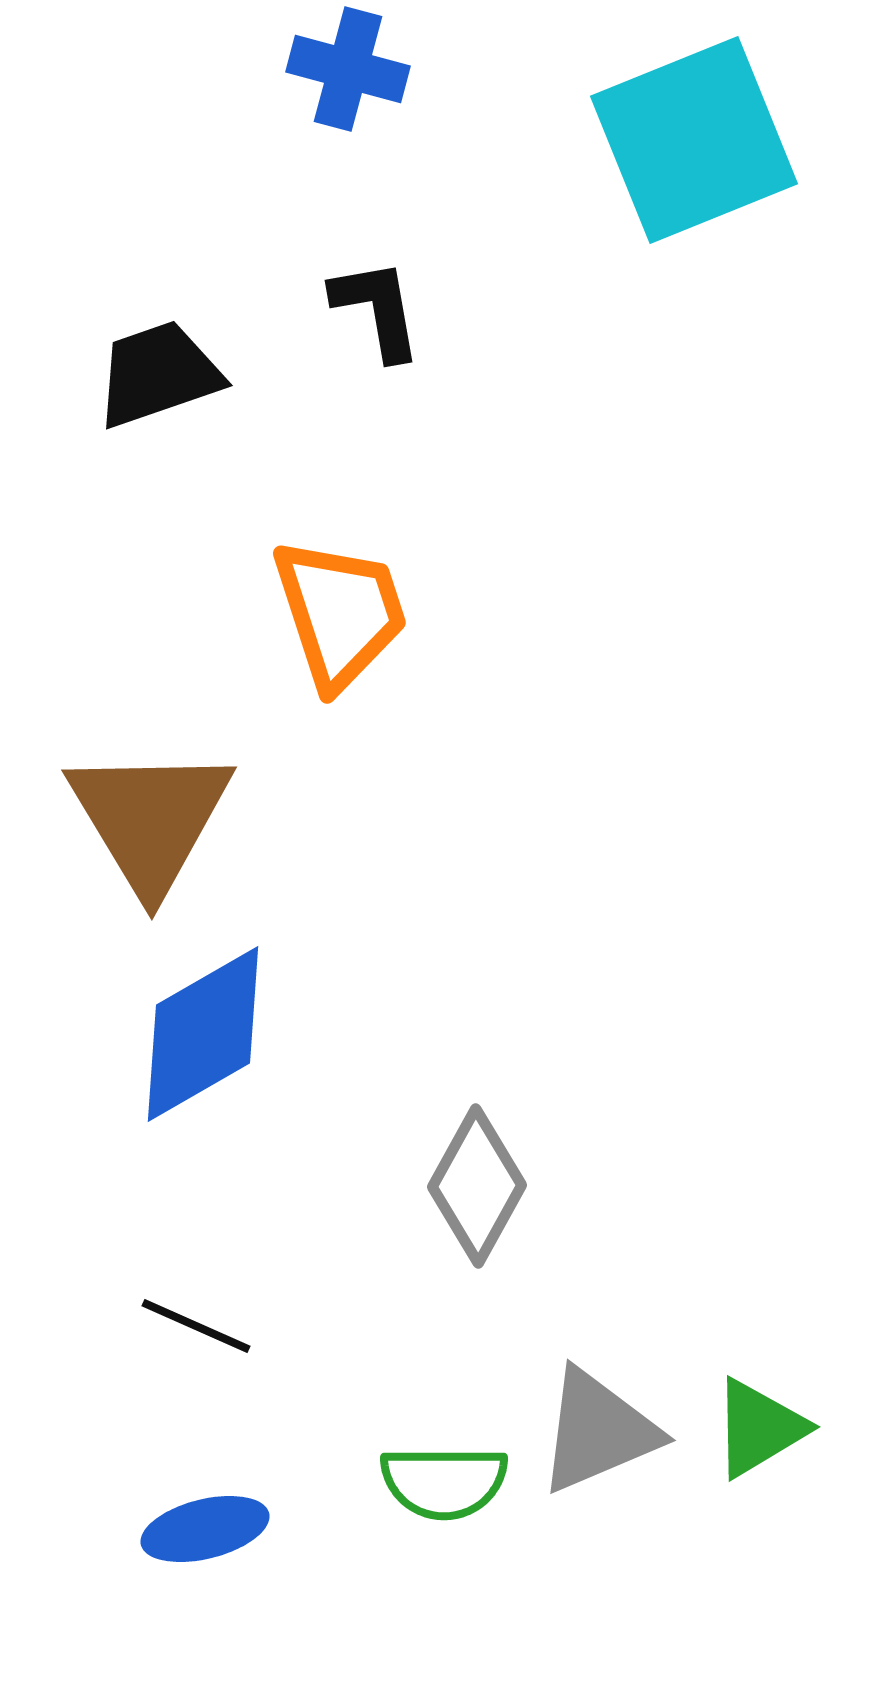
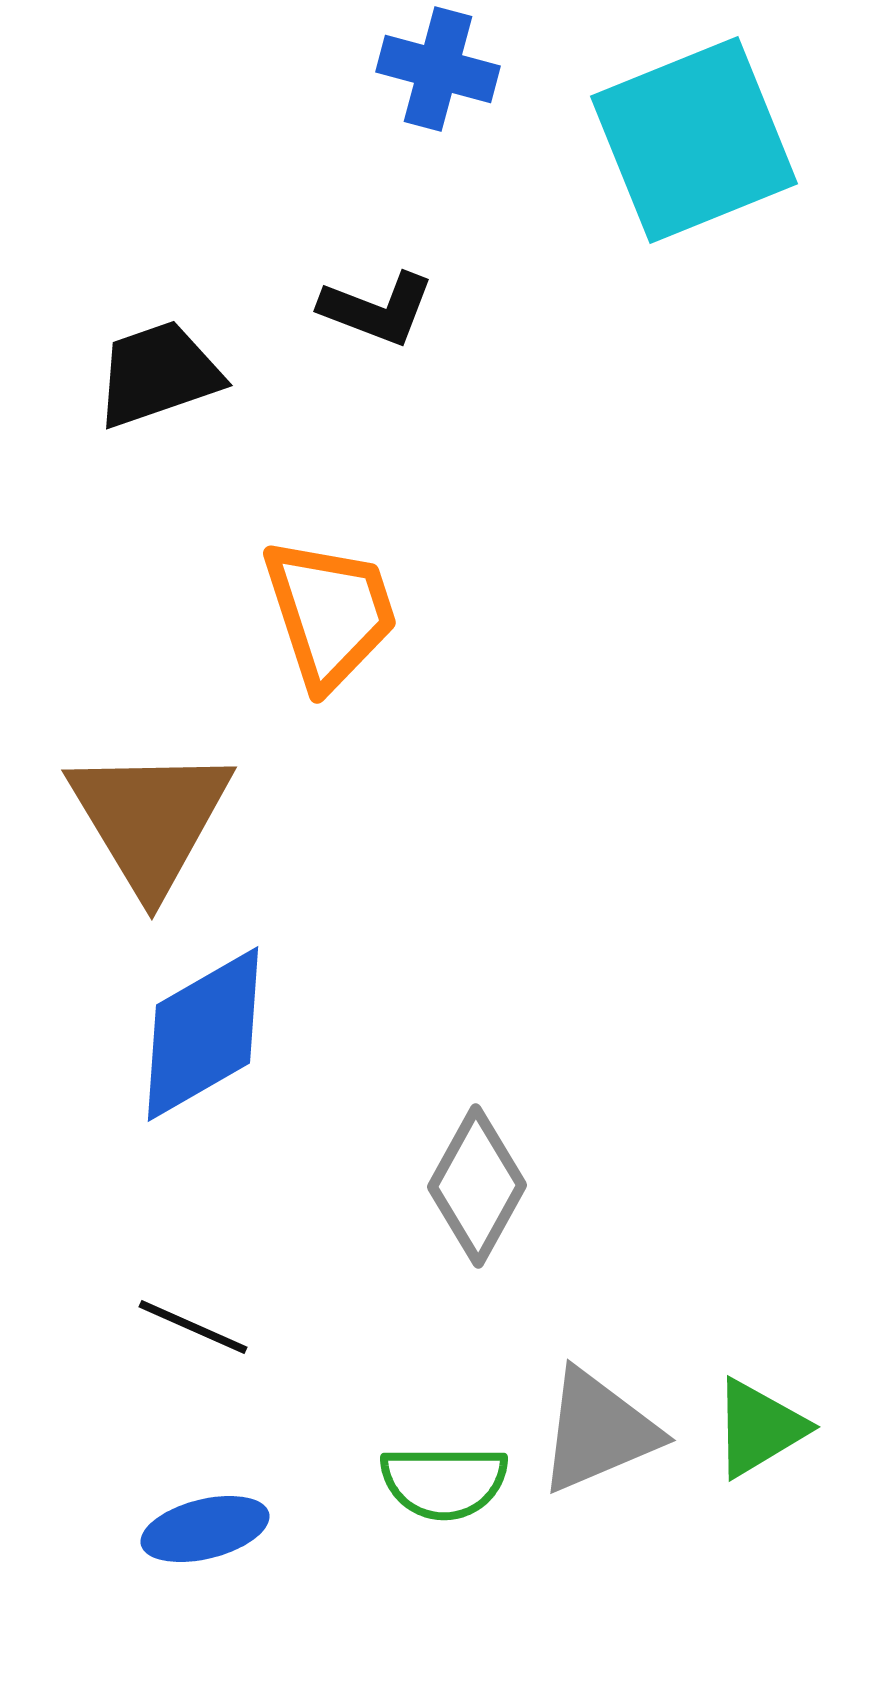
blue cross: moved 90 px right
black L-shape: rotated 121 degrees clockwise
orange trapezoid: moved 10 px left
black line: moved 3 px left, 1 px down
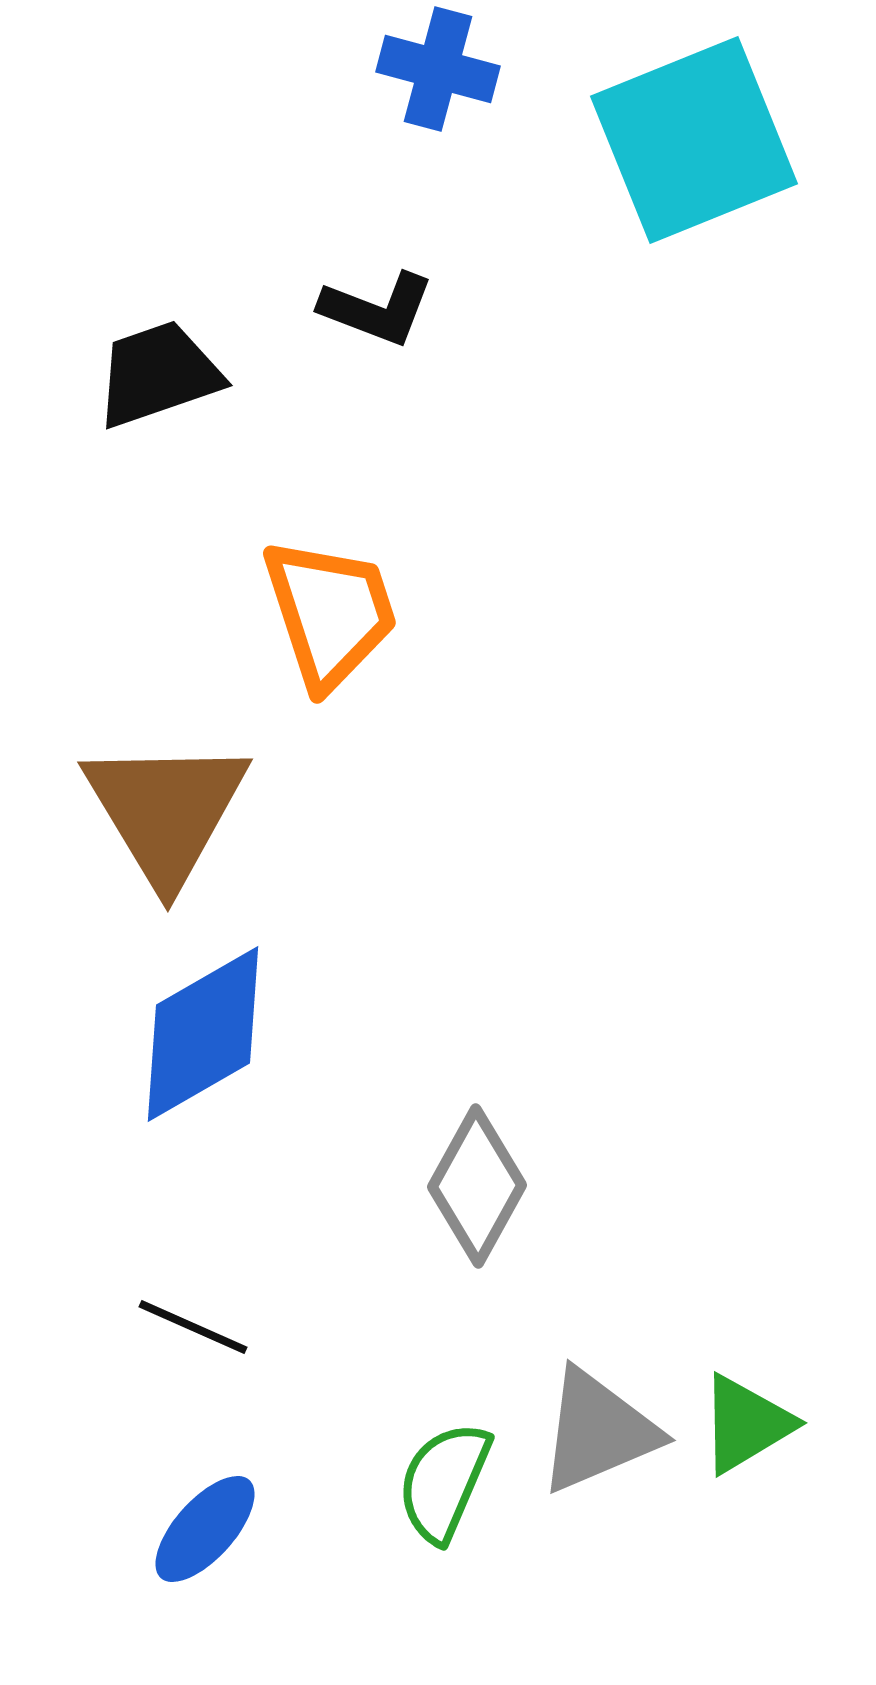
brown triangle: moved 16 px right, 8 px up
green triangle: moved 13 px left, 4 px up
green semicircle: rotated 113 degrees clockwise
blue ellipse: rotated 34 degrees counterclockwise
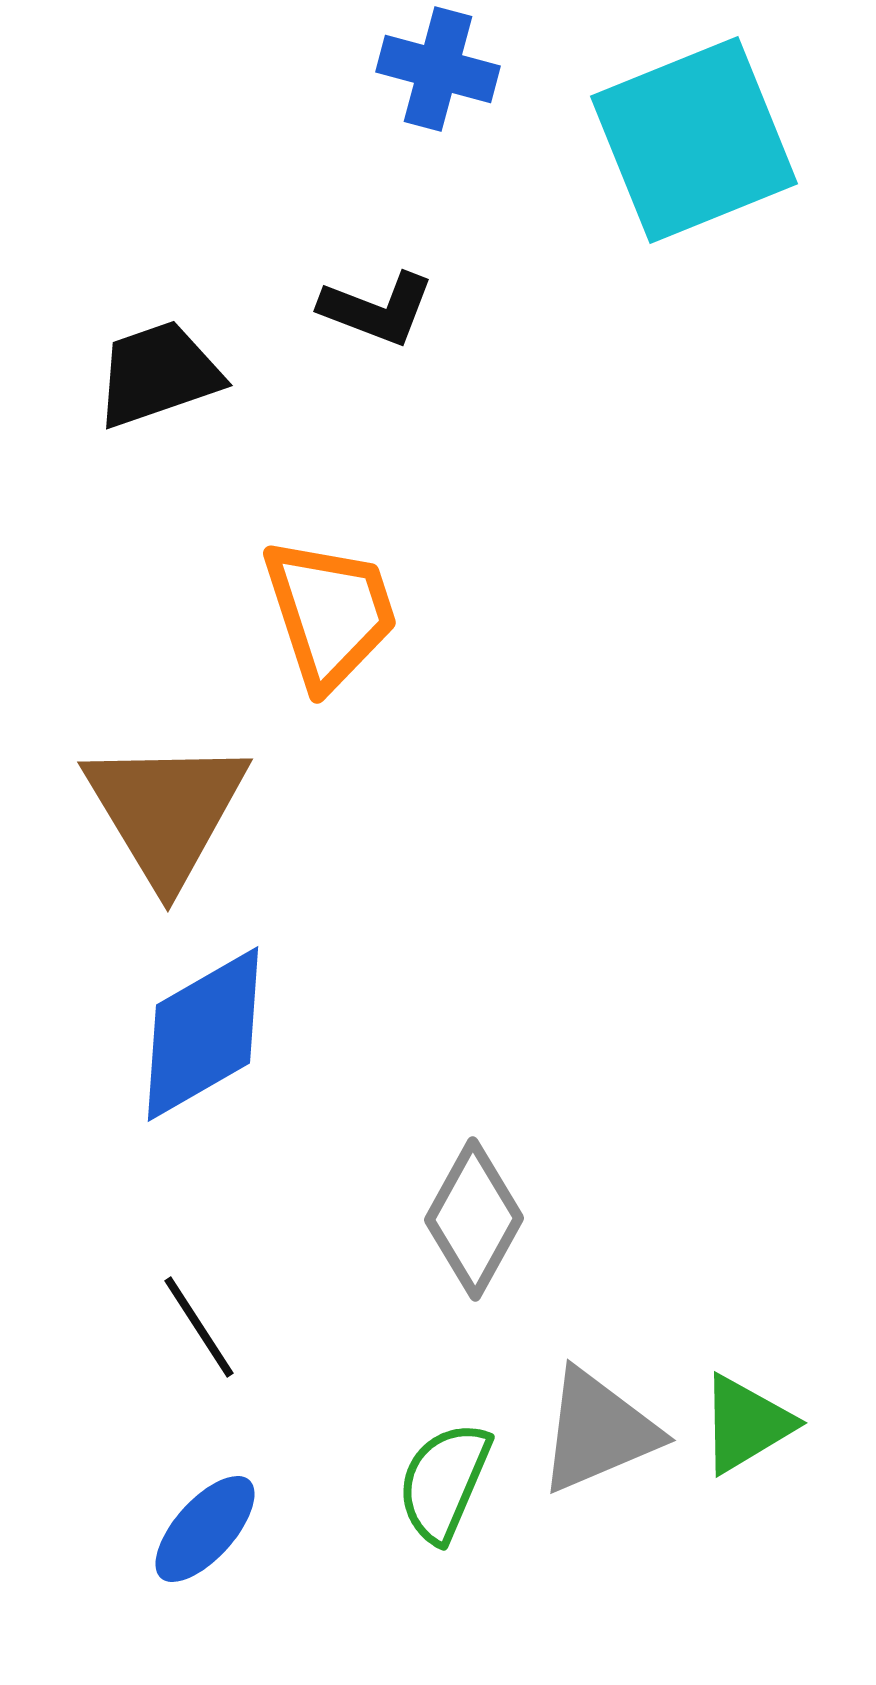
gray diamond: moved 3 px left, 33 px down
black line: moved 6 px right; rotated 33 degrees clockwise
